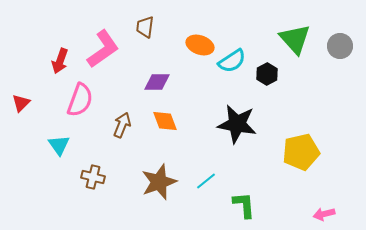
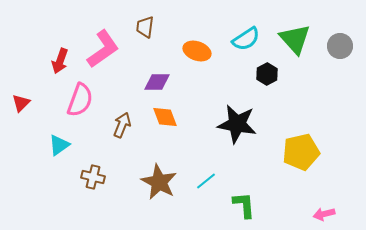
orange ellipse: moved 3 px left, 6 px down
cyan semicircle: moved 14 px right, 22 px up
orange diamond: moved 4 px up
cyan triangle: rotated 30 degrees clockwise
brown star: rotated 24 degrees counterclockwise
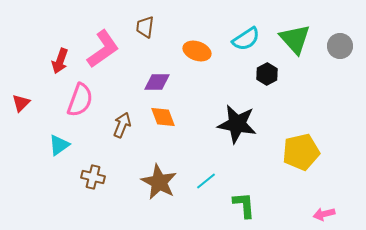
orange diamond: moved 2 px left
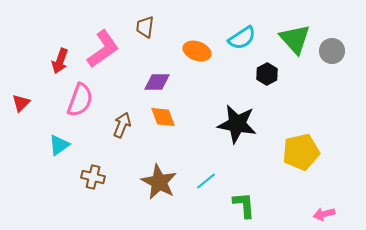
cyan semicircle: moved 4 px left, 1 px up
gray circle: moved 8 px left, 5 px down
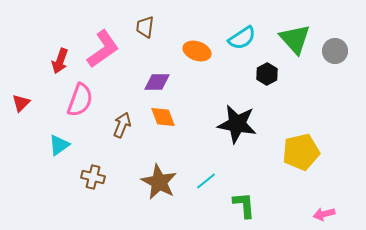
gray circle: moved 3 px right
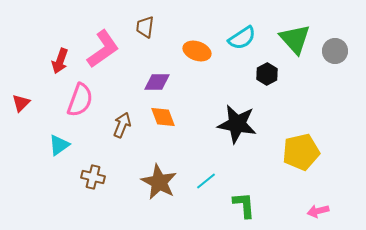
pink arrow: moved 6 px left, 3 px up
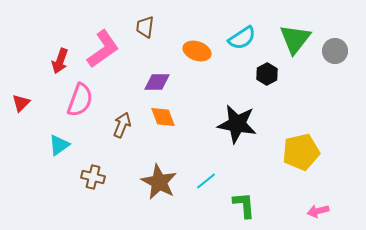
green triangle: rotated 20 degrees clockwise
